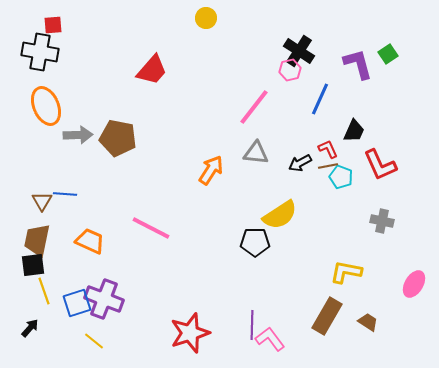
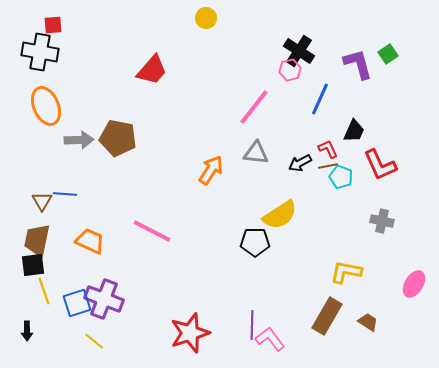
gray arrow at (78, 135): moved 1 px right, 5 px down
pink line at (151, 228): moved 1 px right, 3 px down
black arrow at (30, 328): moved 3 px left, 3 px down; rotated 138 degrees clockwise
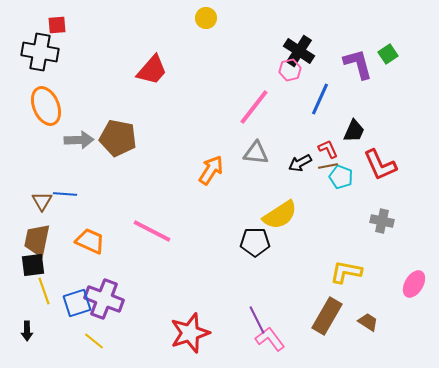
red square at (53, 25): moved 4 px right
purple line at (252, 325): moved 5 px right, 5 px up; rotated 28 degrees counterclockwise
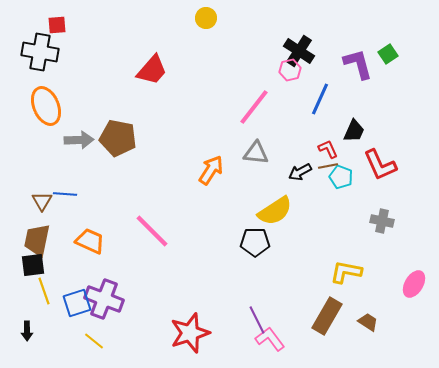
black arrow at (300, 163): moved 9 px down
yellow semicircle at (280, 215): moved 5 px left, 4 px up
pink line at (152, 231): rotated 18 degrees clockwise
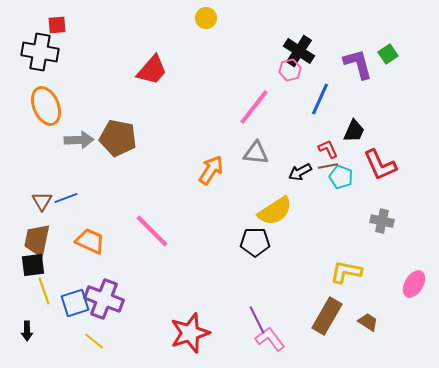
blue line at (65, 194): moved 1 px right, 4 px down; rotated 25 degrees counterclockwise
blue square at (77, 303): moved 2 px left
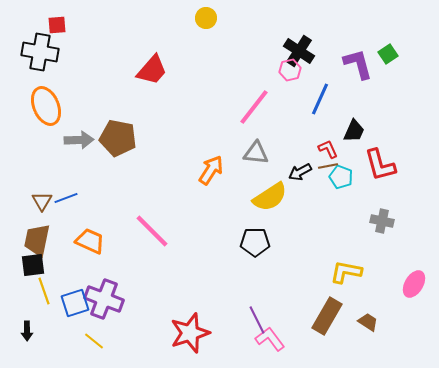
red L-shape at (380, 165): rotated 9 degrees clockwise
yellow semicircle at (275, 211): moved 5 px left, 14 px up
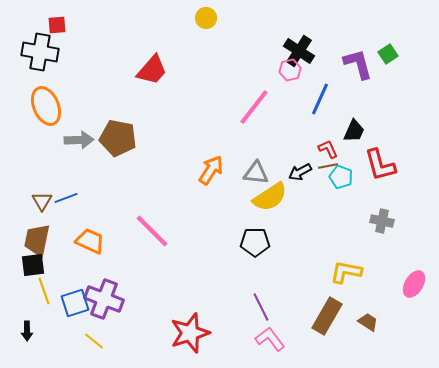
gray triangle at (256, 153): moved 20 px down
purple line at (257, 320): moved 4 px right, 13 px up
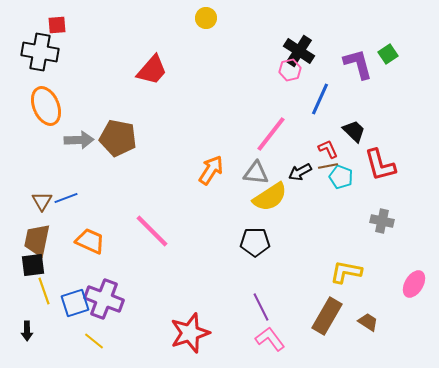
pink line at (254, 107): moved 17 px right, 27 px down
black trapezoid at (354, 131): rotated 70 degrees counterclockwise
